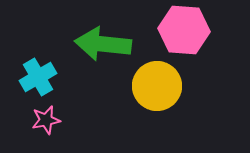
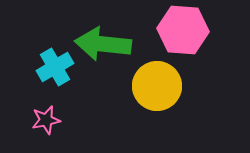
pink hexagon: moved 1 px left
cyan cross: moved 17 px right, 10 px up
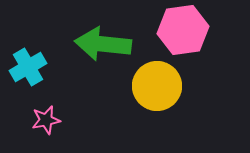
pink hexagon: rotated 12 degrees counterclockwise
cyan cross: moved 27 px left
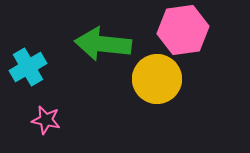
yellow circle: moved 7 px up
pink star: rotated 24 degrees clockwise
